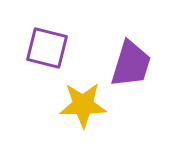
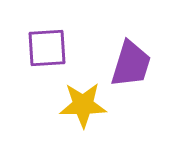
purple square: rotated 18 degrees counterclockwise
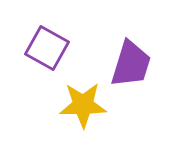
purple square: rotated 33 degrees clockwise
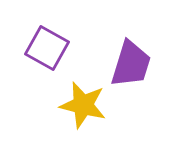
yellow star: rotated 15 degrees clockwise
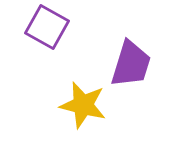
purple square: moved 21 px up
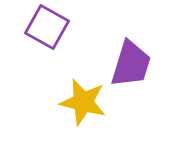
yellow star: moved 3 px up
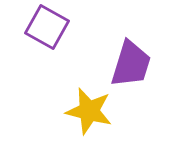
yellow star: moved 6 px right, 9 px down
